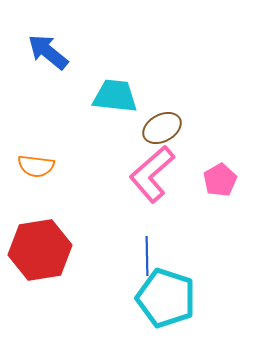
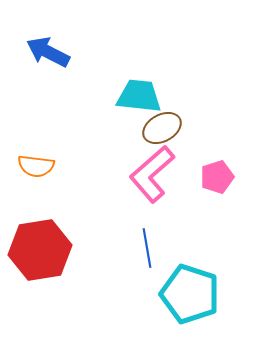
blue arrow: rotated 12 degrees counterclockwise
cyan trapezoid: moved 24 px right
pink pentagon: moved 3 px left, 3 px up; rotated 12 degrees clockwise
blue line: moved 8 px up; rotated 9 degrees counterclockwise
cyan pentagon: moved 24 px right, 4 px up
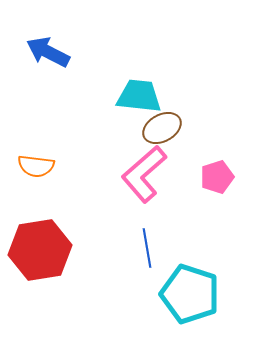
pink L-shape: moved 8 px left
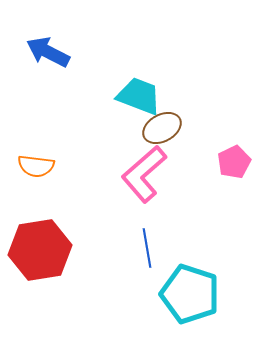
cyan trapezoid: rotated 15 degrees clockwise
pink pentagon: moved 17 px right, 15 px up; rotated 8 degrees counterclockwise
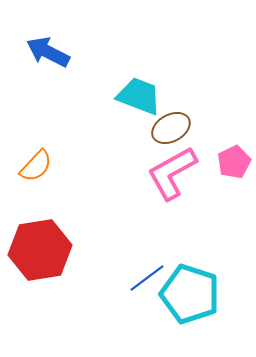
brown ellipse: moved 9 px right
orange semicircle: rotated 54 degrees counterclockwise
pink L-shape: moved 28 px right, 1 px up; rotated 12 degrees clockwise
blue line: moved 30 px down; rotated 63 degrees clockwise
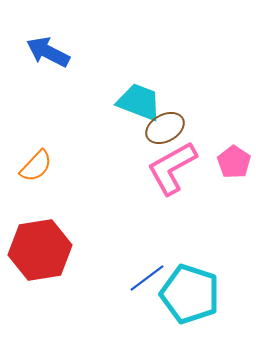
cyan trapezoid: moved 6 px down
brown ellipse: moved 6 px left
pink pentagon: rotated 12 degrees counterclockwise
pink L-shape: moved 5 px up
